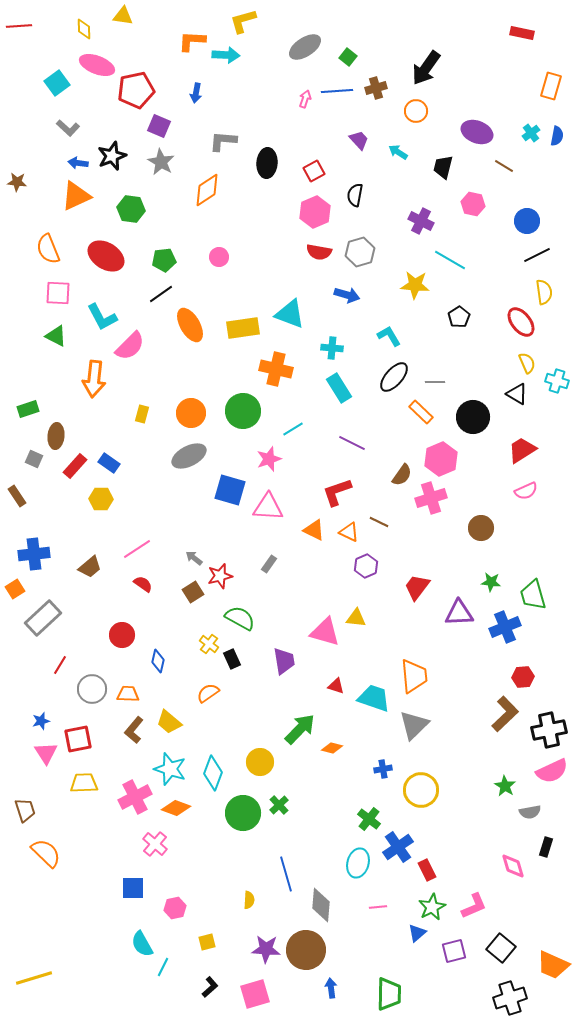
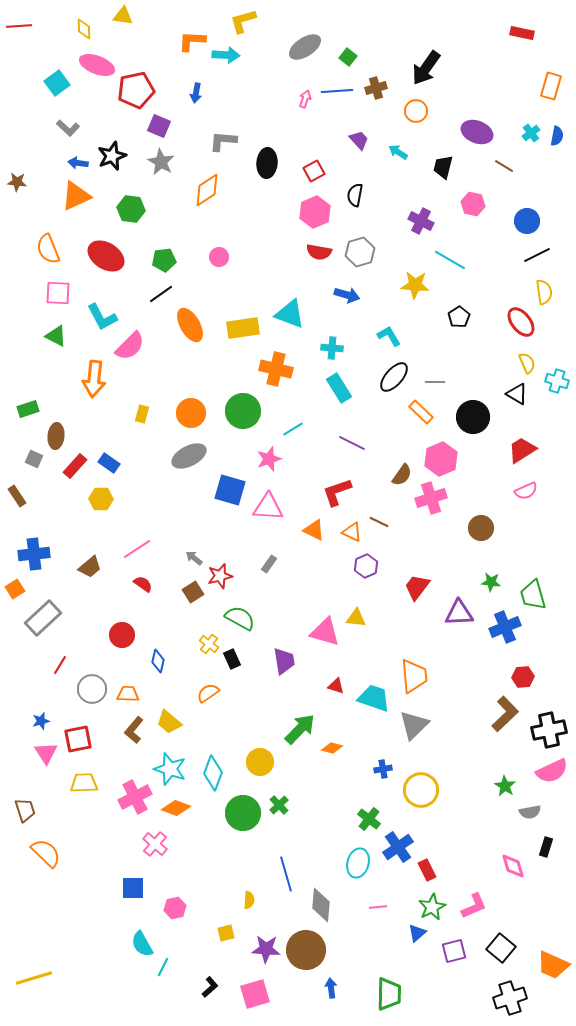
orange triangle at (349, 532): moved 3 px right
yellow square at (207, 942): moved 19 px right, 9 px up
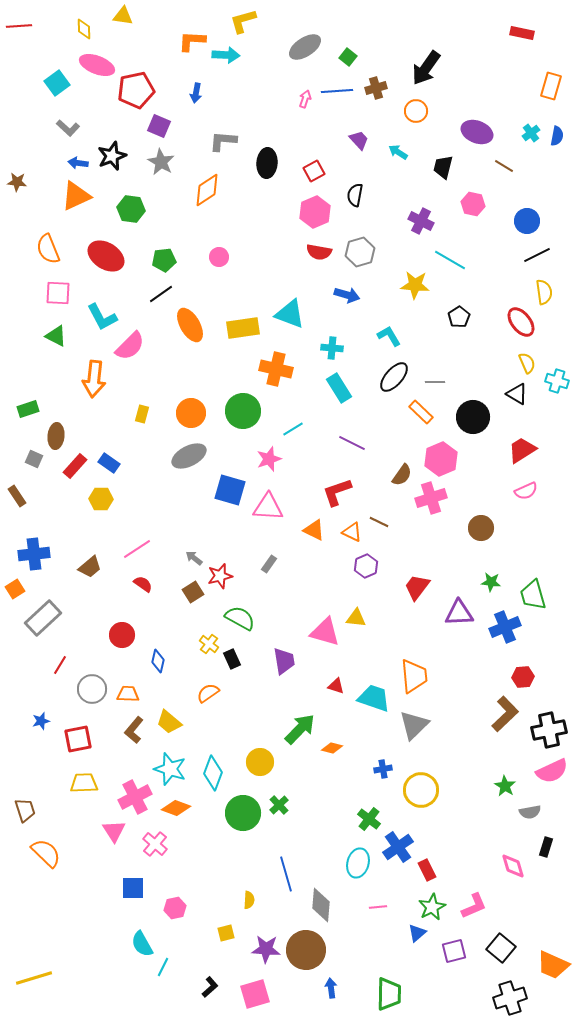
pink triangle at (46, 753): moved 68 px right, 78 px down
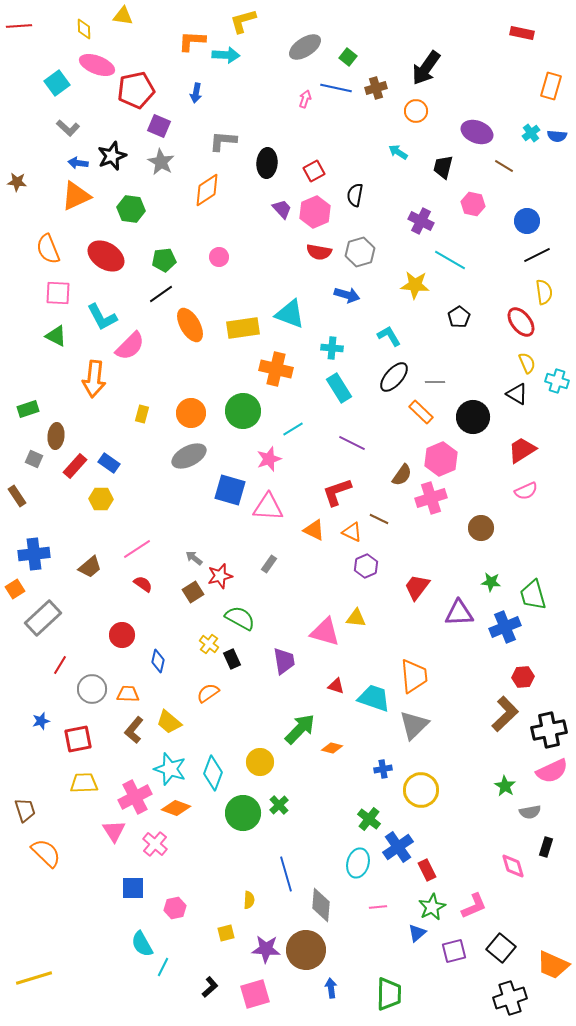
blue line at (337, 91): moved 1 px left, 3 px up; rotated 16 degrees clockwise
blue semicircle at (557, 136): rotated 84 degrees clockwise
purple trapezoid at (359, 140): moved 77 px left, 69 px down
brown line at (379, 522): moved 3 px up
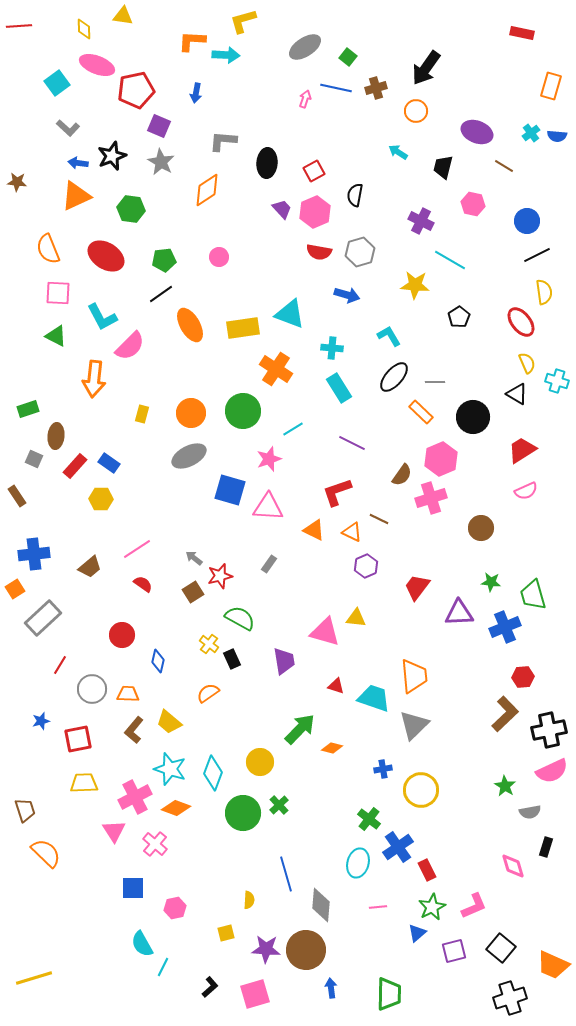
orange cross at (276, 369): rotated 20 degrees clockwise
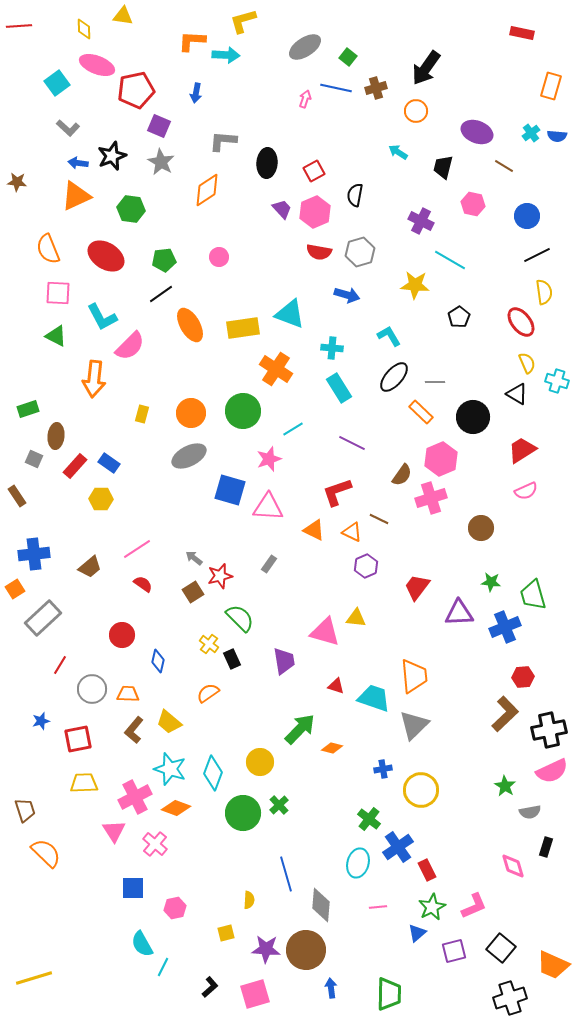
blue circle at (527, 221): moved 5 px up
green semicircle at (240, 618): rotated 16 degrees clockwise
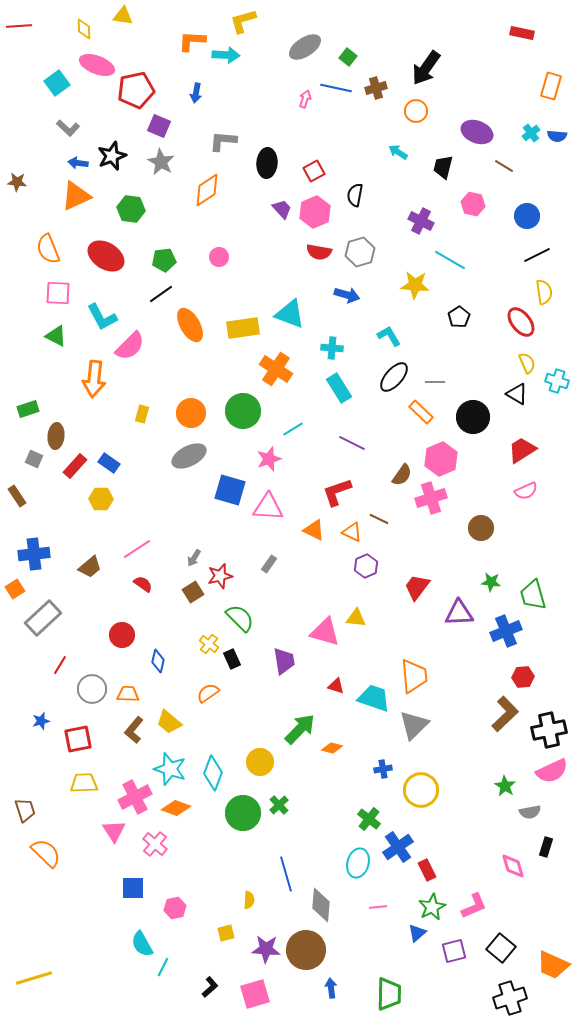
gray arrow at (194, 558): rotated 96 degrees counterclockwise
blue cross at (505, 627): moved 1 px right, 4 px down
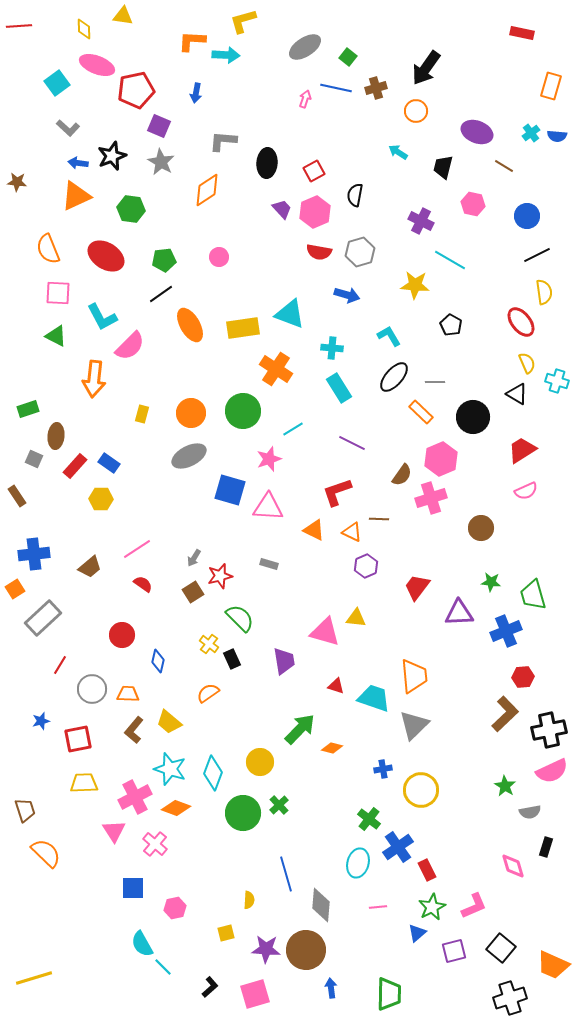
black pentagon at (459, 317): moved 8 px left, 8 px down; rotated 10 degrees counterclockwise
brown line at (379, 519): rotated 24 degrees counterclockwise
gray rectangle at (269, 564): rotated 72 degrees clockwise
cyan line at (163, 967): rotated 72 degrees counterclockwise
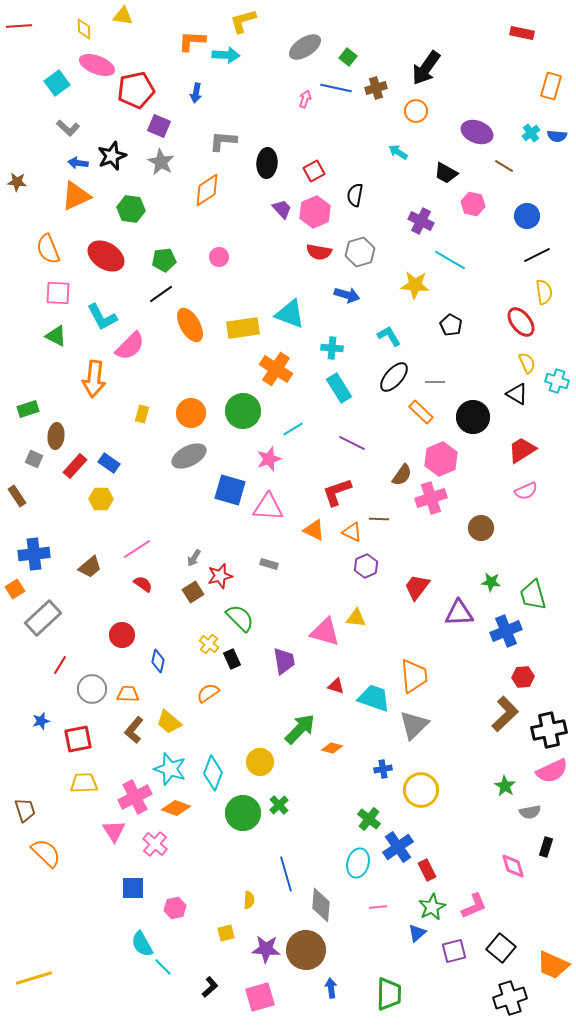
black trapezoid at (443, 167): moved 3 px right, 6 px down; rotated 75 degrees counterclockwise
pink square at (255, 994): moved 5 px right, 3 px down
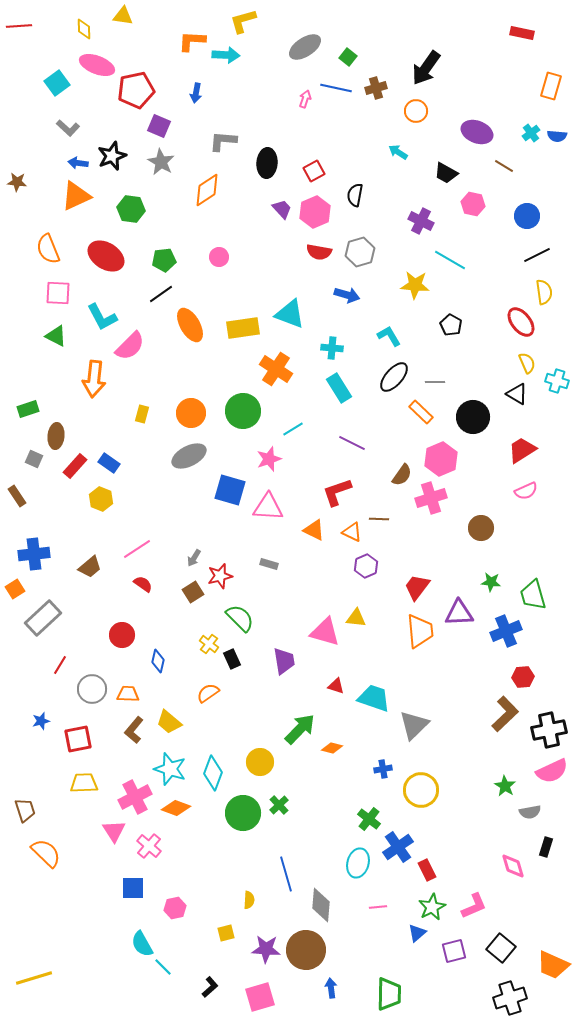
yellow hexagon at (101, 499): rotated 20 degrees clockwise
orange trapezoid at (414, 676): moved 6 px right, 45 px up
pink cross at (155, 844): moved 6 px left, 2 px down
